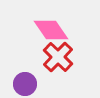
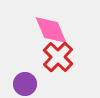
pink diamond: rotated 12 degrees clockwise
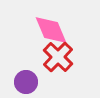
purple circle: moved 1 px right, 2 px up
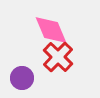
purple circle: moved 4 px left, 4 px up
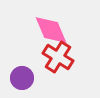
red cross: rotated 12 degrees counterclockwise
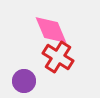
purple circle: moved 2 px right, 3 px down
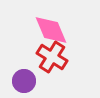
red cross: moved 6 px left
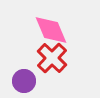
red cross: moved 1 px down; rotated 12 degrees clockwise
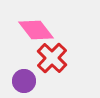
pink diamond: moved 15 px left; rotated 15 degrees counterclockwise
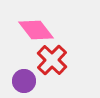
red cross: moved 2 px down
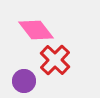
red cross: moved 3 px right
